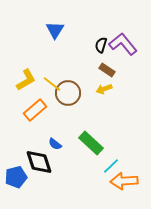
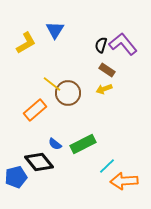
yellow L-shape: moved 37 px up
green rectangle: moved 8 px left, 1 px down; rotated 70 degrees counterclockwise
black diamond: rotated 20 degrees counterclockwise
cyan line: moved 4 px left
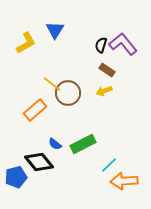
yellow arrow: moved 2 px down
cyan line: moved 2 px right, 1 px up
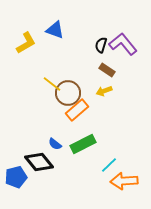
blue triangle: rotated 42 degrees counterclockwise
orange rectangle: moved 42 px right
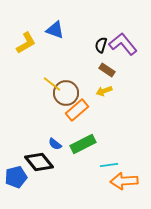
brown circle: moved 2 px left
cyan line: rotated 36 degrees clockwise
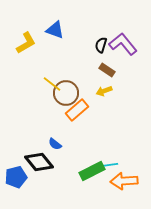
green rectangle: moved 9 px right, 27 px down
